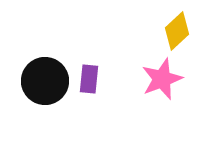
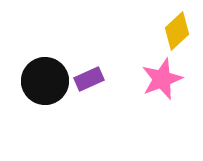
purple rectangle: rotated 60 degrees clockwise
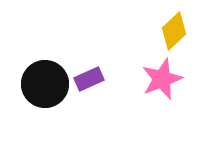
yellow diamond: moved 3 px left
black circle: moved 3 px down
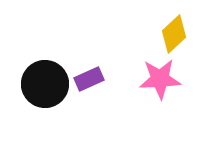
yellow diamond: moved 3 px down
pink star: moved 2 px left; rotated 18 degrees clockwise
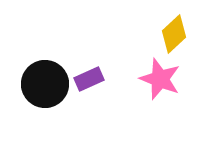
pink star: rotated 24 degrees clockwise
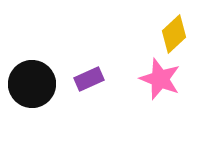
black circle: moved 13 px left
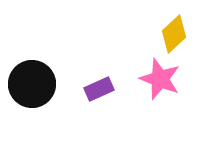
purple rectangle: moved 10 px right, 10 px down
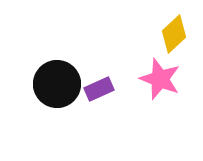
black circle: moved 25 px right
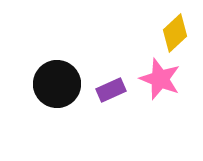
yellow diamond: moved 1 px right, 1 px up
purple rectangle: moved 12 px right, 1 px down
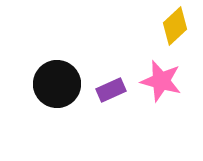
yellow diamond: moved 7 px up
pink star: moved 1 px right, 2 px down; rotated 6 degrees counterclockwise
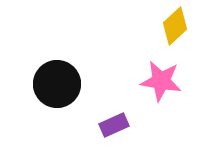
pink star: rotated 6 degrees counterclockwise
purple rectangle: moved 3 px right, 35 px down
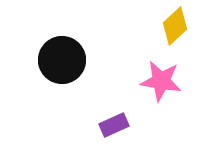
black circle: moved 5 px right, 24 px up
